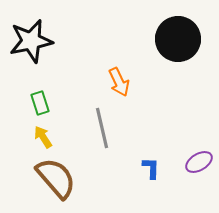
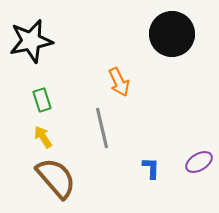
black circle: moved 6 px left, 5 px up
green rectangle: moved 2 px right, 3 px up
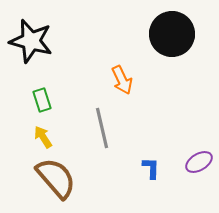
black star: rotated 27 degrees clockwise
orange arrow: moved 3 px right, 2 px up
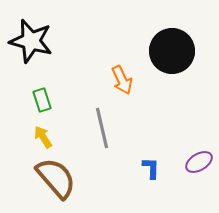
black circle: moved 17 px down
